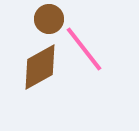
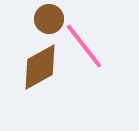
pink line: moved 3 px up
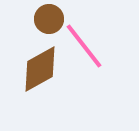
brown diamond: moved 2 px down
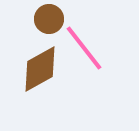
pink line: moved 2 px down
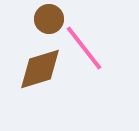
brown diamond: rotated 12 degrees clockwise
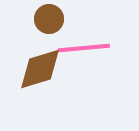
pink line: rotated 57 degrees counterclockwise
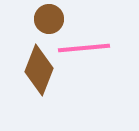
brown diamond: moved 1 px left, 1 px down; rotated 51 degrees counterclockwise
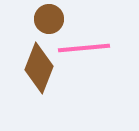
brown diamond: moved 2 px up
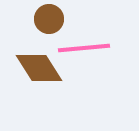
brown diamond: rotated 54 degrees counterclockwise
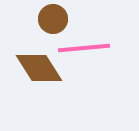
brown circle: moved 4 px right
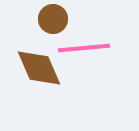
brown diamond: rotated 9 degrees clockwise
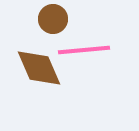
pink line: moved 2 px down
